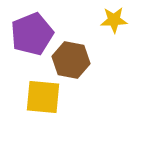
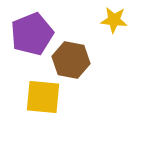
yellow star: rotated 8 degrees clockwise
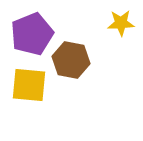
yellow star: moved 7 px right, 3 px down; rotated 8 degrees counterclockwise
yellow square: moved 14 px left, 12 px up
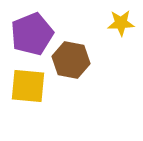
yellow square: moved 1 px left, 1 px down
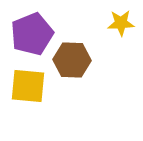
brown hexagon: moved 1 px right; rotated 9 degrees counterclockwise
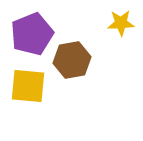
brown hexagon: rotated 12 degrees counterclockwise
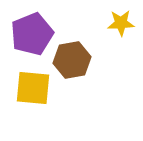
yellow square: moved 5 px right, 2 px down
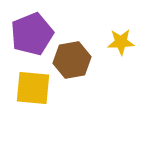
yellow star: moved 19 px down
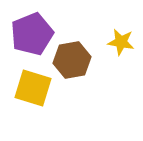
yellow star: rotated 12 degrees clockwise
yellow square: rotated 12 degrees clockwise
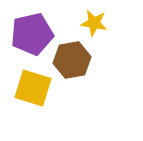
purple pentagon: rotated 9 degrees clockwise
yellow star: moved 27 px left, 19 px up
